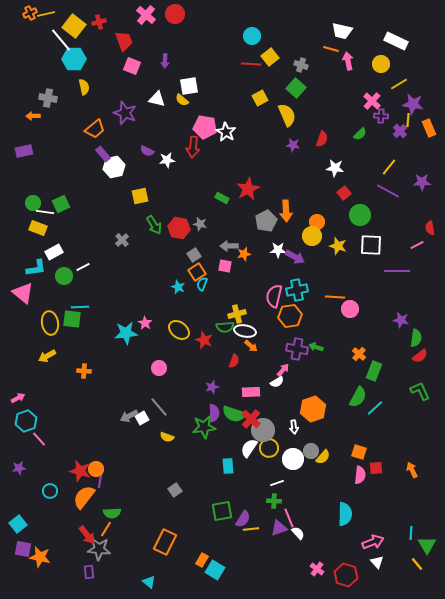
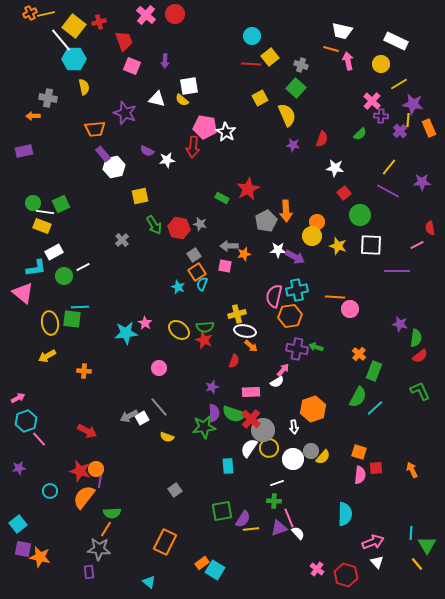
orange trapezoid at (95, 129): rotated 35 degrees clockwise
yellow rectangle at (38, 228): moved 4 px right, 2 px up
purple star at (401, 320): moved 1 px left, 4 px down
green semicircle at (225, 327): moved 20 px left
red arrow at (87, 535): moved 104 px up; rotated 24 degrees counterclockwise
orange rectangle at (202, 560): moved 3 px down; rotated 24 degrees clockwise
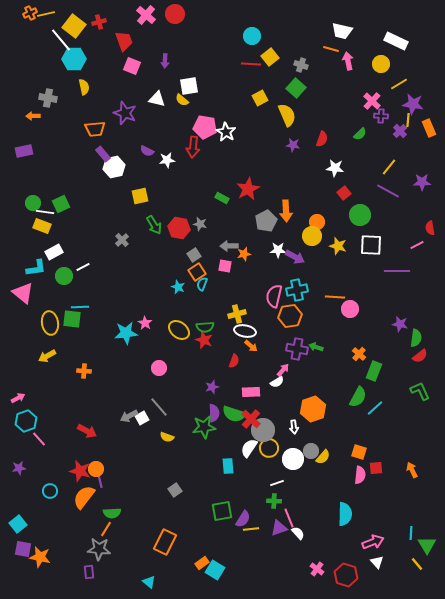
purple line at (100, 481): rotated 24 degrees counterclockwise
